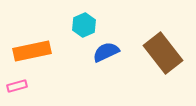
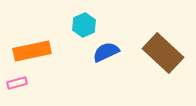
brown rectangle: rotated 9 degrees counterclockwise
pink rectangle: moved 3 px up
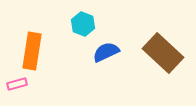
cyan hexagon: moved 1 px left, 1 px up; rotated 15 degrees counterclockwise
orange rectangle: rotated 69 degrees counterclockwise
pink rectangle: moved 1 px down
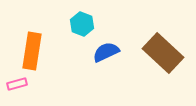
cyan hexagon: moved 1 px left
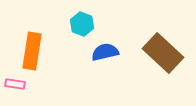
blue semicircle: moved 1 px left; rotated 12 degrees clockwise
pink rectangle: moved 2 px left; rotated 24 degrees clockwise
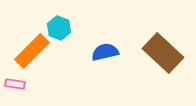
cyan hexagon: moved 23 px left, 4 px down
orange rectangle: rotated 36 degrees clockwise
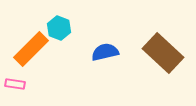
orange rectangle: moved 1 px left, 2 px up
